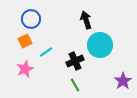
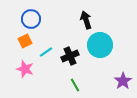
black cross: moved 5 px left, 5 px up
pink star: rotated 30 degrees counterclockwise
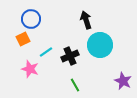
orange square: moved 2 px left, 2 px up
pink star: moved 5 px right
purple star: rotated 12 degrees counterclockwise
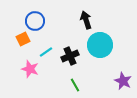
blue circle: moved 4 px right, 2 px down
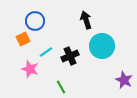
cyan circle: moved 2 px right, 1 px down
purple star: moved 1 px right, 1 px up
green line: moved 14 px left, 2 px down
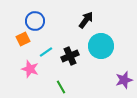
black arrow: rotated 54 degrees clockwise
cyan circle: moved 1 px left
purple star: rotated 30 degrees clockwise
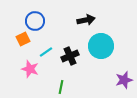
black arrow: rotated 42 degrees clockwise
green line: rotated 40 degrees clockwise
